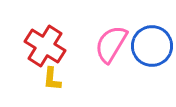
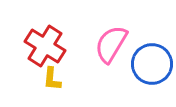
blue circle: moved 18 px down
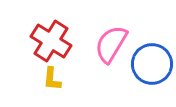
red cross: moved 6 px right, 5 px up
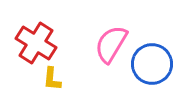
red cross: moved 15 px left, 2 px down
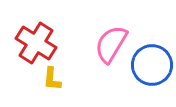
blue circle: moved 1 px down
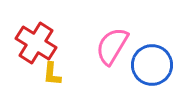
pink semicircle: moved 1 px right, 2 px down
yellow L-shape: moved 5 px up
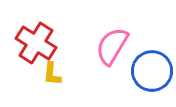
blue circle: moved 6 px down
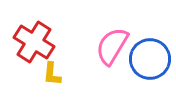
red cross: moved 2 px left, 1 px up
blue circle: moved 2 px left, 12 px up
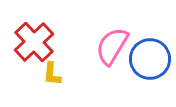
red cross: rotated 15 degrees clockwise
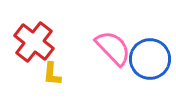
red cross: rotated 9 degrees counterclockwise
pink semicircle: moved 1 px right, 2 px down; rotated 105 degrees clockwise
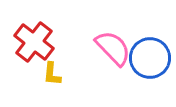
blue circle: moved 1 px up
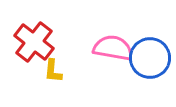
pink semicircle: rotated 36 degrees counterclockwise
yellow L-shape: moved 1 px right, 3 px up
